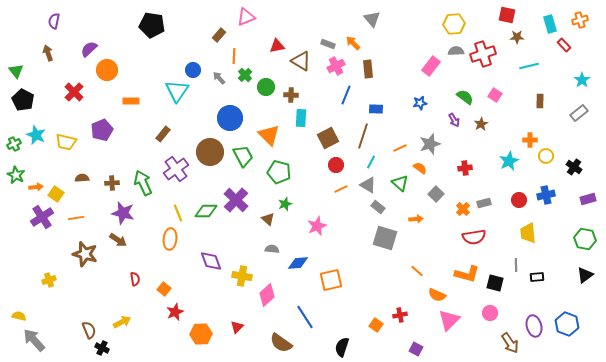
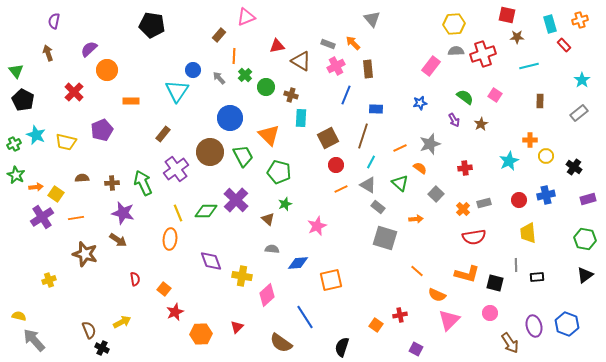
brown cross at (291, 95): rotated 16 degrees clockwise
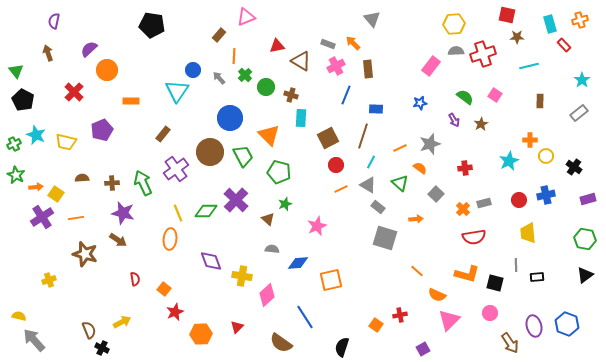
purple square at (416, 349): moved 7 px right; rotated 32 degrees clockwise
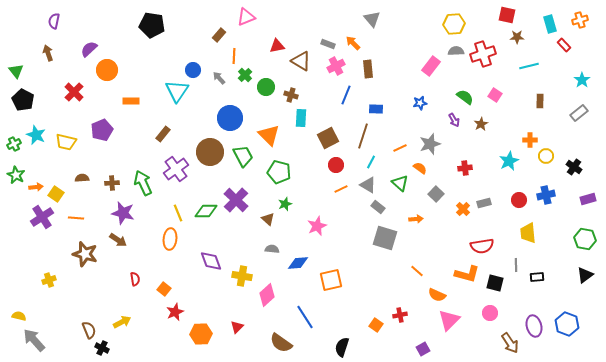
orange line at (76, 218): rotated 14 degrees clockwise
red semicircle at (474, 237): moved 8 px right, 9 px down
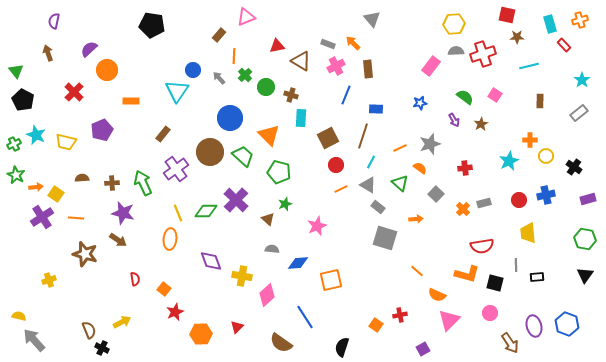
green trapezoid at (243, 156): rotated 20 degrees counterclockwise
black triangle at (585, 275): rotated 18 degrees counterclockwise
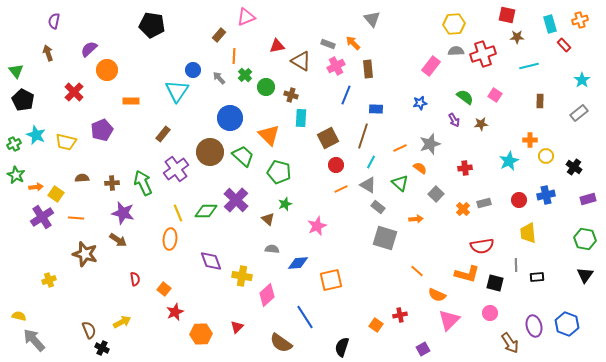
brown star at (481, 124): rotated 24 degrees clockwise
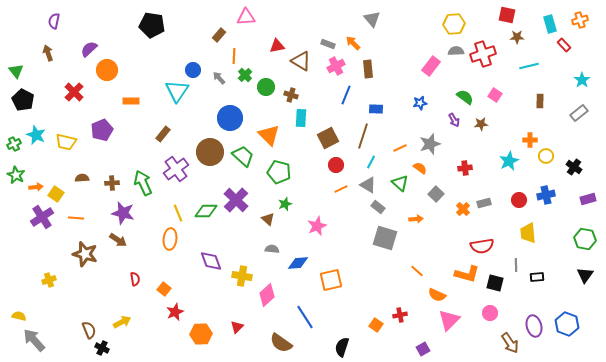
pink triangle at (246, 17): rotated 18 degrees clockwise
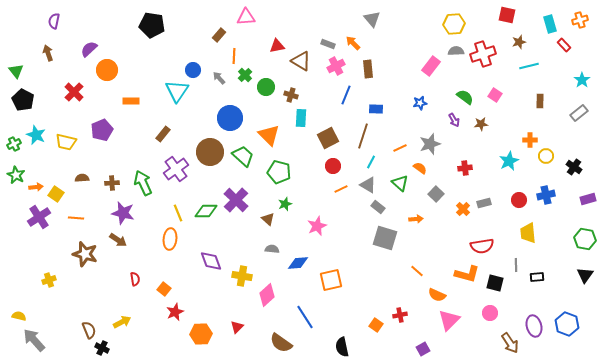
brown star at (517, 37): moved 2 px right, 5 px down; rotated 16 degrees counterclockwise
red circle at (336, 165): moved 3 px left, 1 px down
purple cross at (42, 217): moved 3 px left
black semicircle at (342, 347): rotated 30 degrees counterclockwise
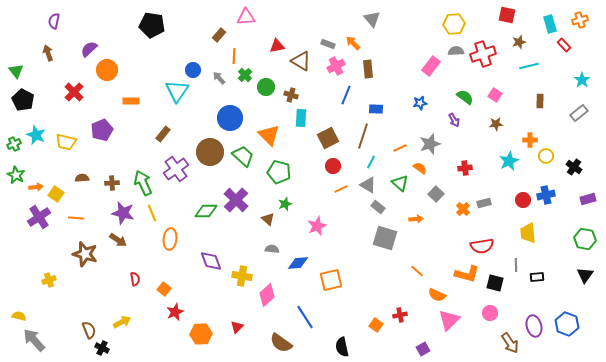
brown star at (481, 124): moved 15 px right
red circle at (519, 200): moved 4 px right
yellow line at (178, 213): moved 26 px left
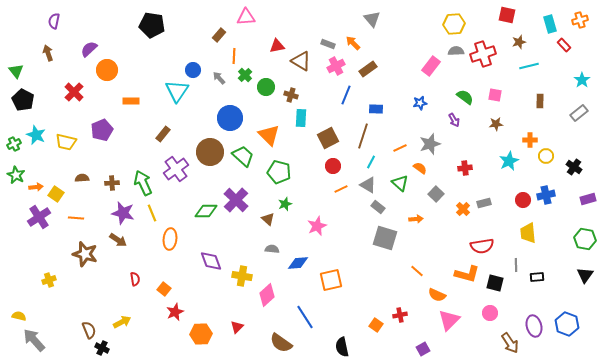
brown rectangle at (368, 69): rotated 60 degrees clockwise
pink square at (495, 95): rotated 24 degrees counterclockwise
